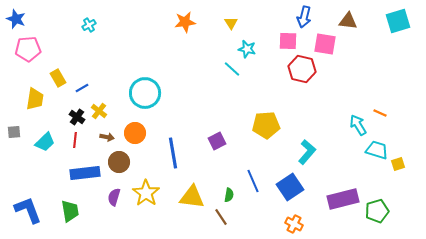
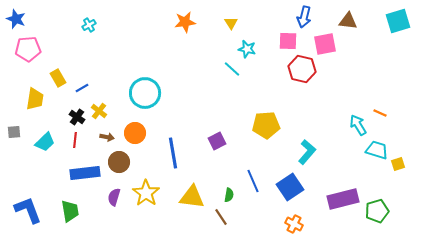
pink square at (325, 44): rotated 20 degrees counterclockwise
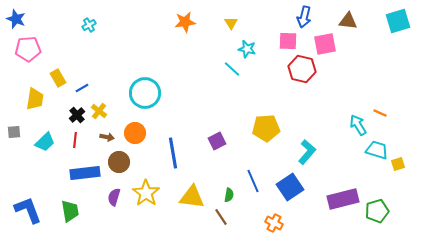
black cross at (77, 117): moved 2 px up; rotated 14 degrees clockwise
yellow pentagon at (266, 125): moved 3 px down
orange cross at (294, 224): moved 20 px left, 1 px up
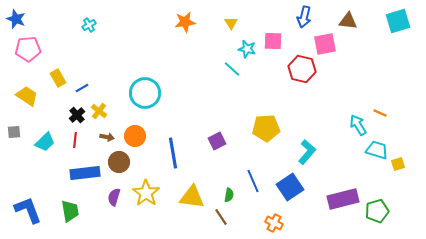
pink square at (288, 41): moved 15 px left
yellow trapezoid at (35, 99): moved 8 px left, 3 px up; rotated 65 degrees counterclockwise
orange circle at (135, 133): moved 3 px down
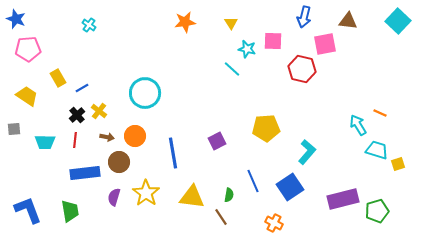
cyan square at (398, 21): rotated 30 degrees counterclockwise
cyan cross at (89, 25): rotated 24 degrees counterclockwise
gray square at (14, 132): moved 3 px up
cyan trapezoid at (45, 142): rotated 45 degrees clockwise
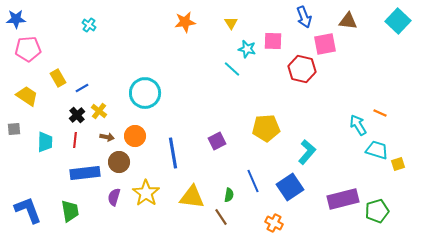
blue arrow at (304, 17): rotated 35 degrees counterclockwise
blue star at (16, 19): rotated 24 degrees counterclockwise
cyan trapezoid at (45, 142): rotated 90 degrees counterclockwise
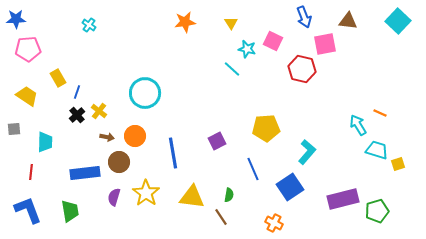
pink square at (273, 41): rotated 24 degrees clockwise
blue line at (82, 88): moved 5 px left, 4 px down; rotated 40 degrees counterclockwise
red line at (75, 140): moved 44 px left, 32 px down
blue line at (253, 181): moved 12 px up
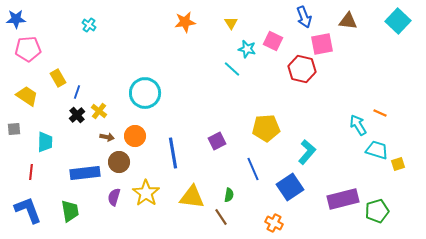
pink square at (325, 44): moved 3 px left
